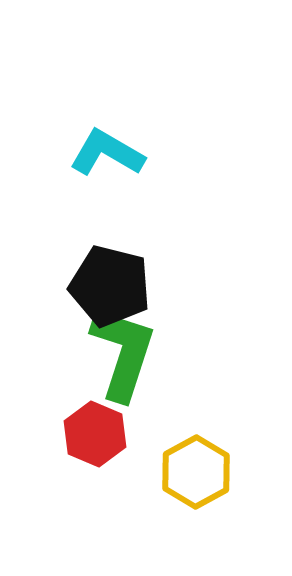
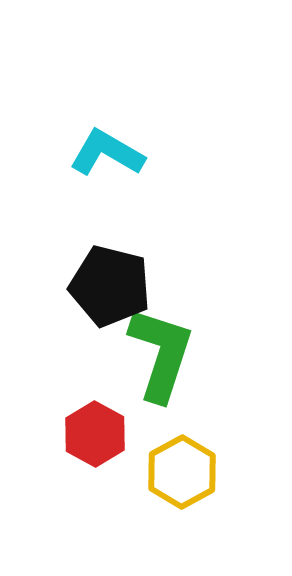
green L-shape: moved 38 px right, 1 px down
red hexagon: rotated 6 degrees clockwise
yellow hexagon: moved 14 px left
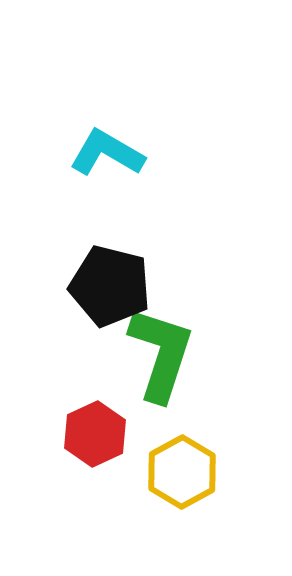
red hexagon: rotated 6 degrees clockwise
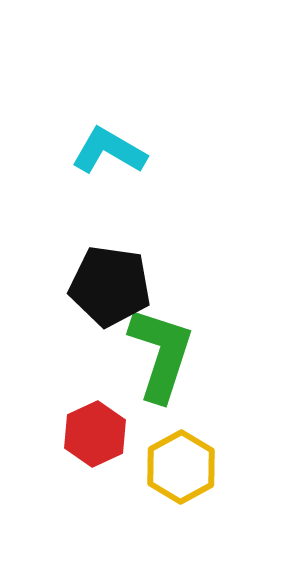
cyan L-shape: moved 2 px right, 2 px up
black pentagon: rotated 6 degrees counterclockwise
yellow hexagon: moved 1 px left, 5 px up
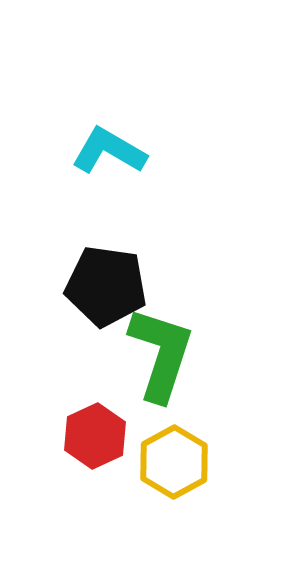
black pentagon: moved 4 px left
red hexagon: moved 2 px down
yellow hexagon: moved 7 px left, 5 px up
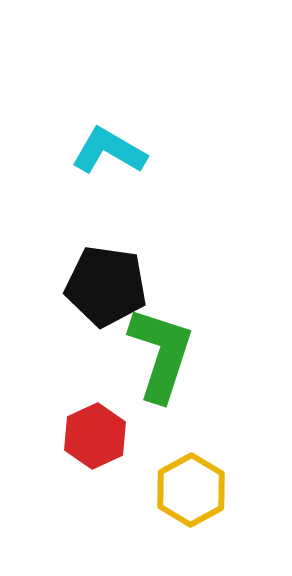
yellow hexagon: moved 17 px right, 28 px down
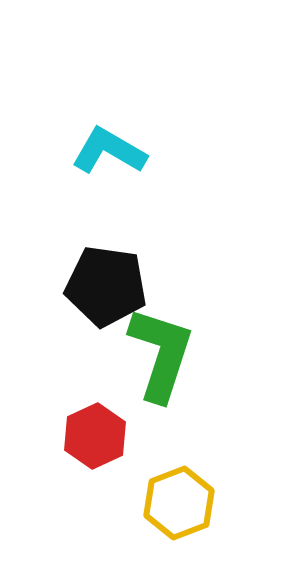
yellow hexagon: moved 12 px left, 13 px down; rotated 8 degrees clockwise
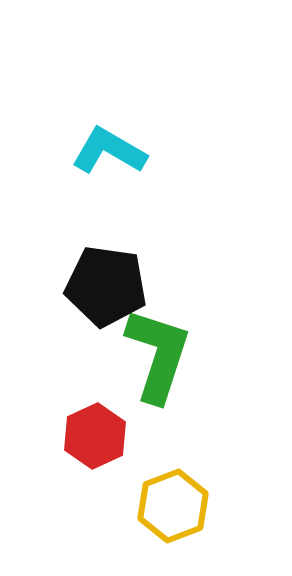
green L-shape: moved 3 px left, 1 px down
yellow hexagon: moved 6 px left, 3 px down
